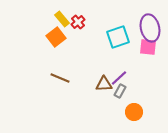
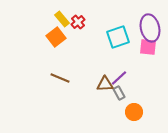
brown triangle: moved 1 px right
gray rectangle: moved 1 px left, 2 px down; rotated 56 degrees counterclockwise
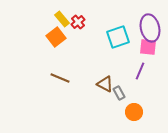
purple line: moved 21 px right, 7 px up; rotated 24 degrees counterclockwise
brown triangle: rotated 30 degrees clockwise
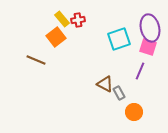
red cross: moved 2 px up; rotated 32 degrees clockwise
cyan square: moved 1 px right, 2 px down
pink square: rotated 12 degrees clockwise
brown line: moved 24 px left, 18 px up
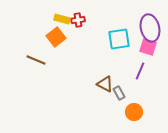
yellow rectangle: rotated 35 degrees counterclockwise
cyan square: rotated 10 degrees clockwise
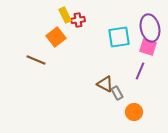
yellow rectangle: moved 3 px right, 4 px up; rotated 49 degrees clockwise
cyan square: moved 2 px up
gray rectangle: moved 2 px left
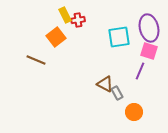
purple ellipse: moved 1 px left
pink square: moved 1 px right, 4 px down
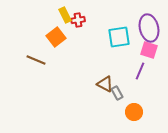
pink square: moved 1 px up
